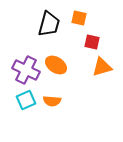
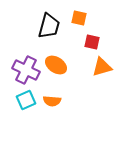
black trapezoid: moved 2 px down
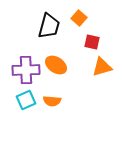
orange square: rotated 28 degrees clockwise
purple cross: rotated 28 degrees counterclockwise
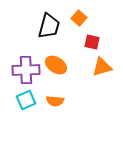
orange semicircle: moved 3 px right
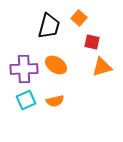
purple cross: moved 2 px left, 1 px up
orange semicircle: rotated 18 degrees counterclockwise
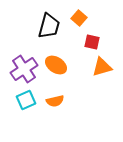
purple cross: rotated 32 degrees counterclockwise
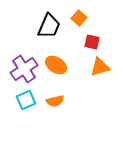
black trapezoid: rotated 8 degrees clockwise
orange triangle: moved 2 px left
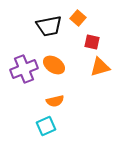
orange square: moved 1 px left
black trapezoid: rotated 56 degrees clockwise
orange ellipse: moved 2 px left
purple cross: rotated 12 degrees clockwise
cyan square: moved 20 px right, 26 px down
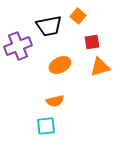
orange square: moved 2 px up
red square: rotated 21 degrees counterclockwise
orange ellipse: moved 6 px right; rotated 60 degrees counterclockwise
purple cross: moved 6 px left, 23 px up
cyan square: rotated 18 degrees clockwise
